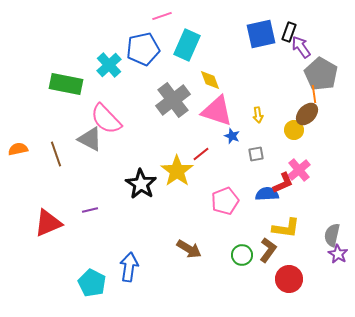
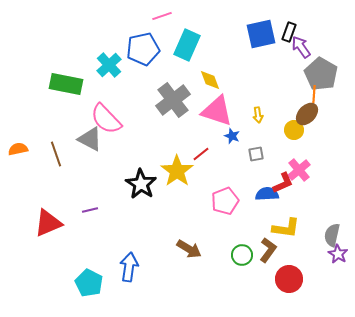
orange line: rotated 12 degrees clockwise
cyan pentagon: moved 3 px left
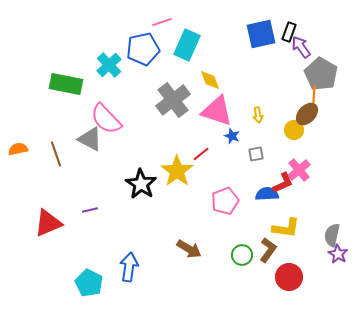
pink line: moved 6 px down
red circle: moved 2 px up
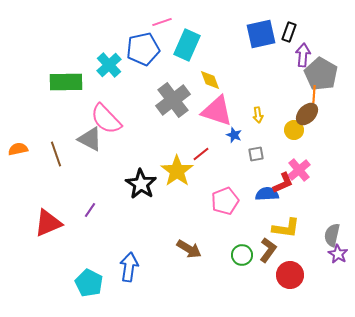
purple arrow: moved 2 px right, 8 px down; rotated 40 degrees clockwise
green rectangle: moved 2 px up; rotated 12 degrees counterclockwise
blue star: moved 2 px right, 1 px up
purple line: rotated 42 degrees counterclockwise
red circle: moved 1 px right, 2 px up
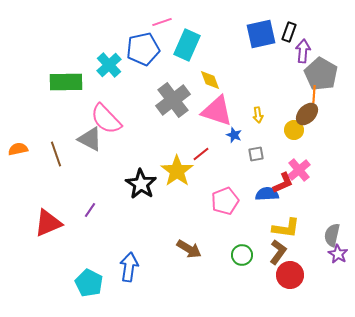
purple arrow: moved 4 px up
brown L-shape: moved 10 px right, 2 px down
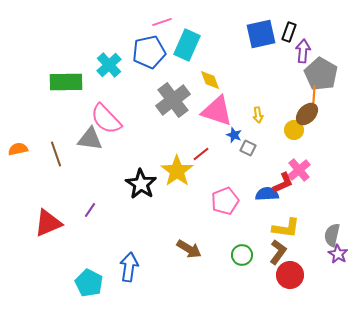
blue pentagon: moved 6 px right, 3 px down
gray triangle: rotated 20 degrees counterclockwise
gray square: moved 8 px left, 6 px up; rotated 35 degrees clockwise
